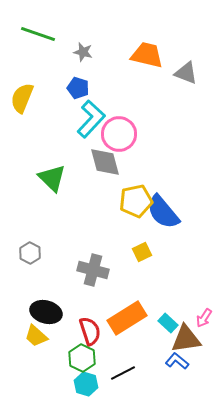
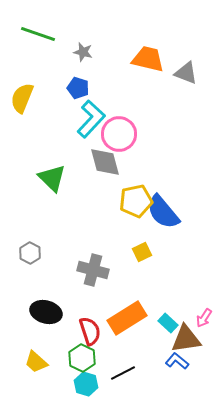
orange trapezoid: moved 1 px right, 4 px down
yellow trapezoid: moved 26 px down
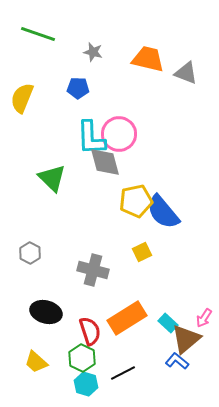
gray star: moved 10 px right
blue pentagon: rotated 15 degrees counterclockwise
cyan L-shape: moved 19 px down; rotated 135 degrees clockwise
brown triangle: rotated 32 degrees counterclockwise
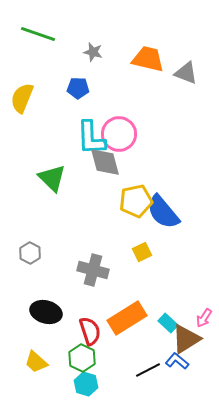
brown triangle: rotated 8 degrees clockwise
black line: moved 25 px right, 3 px up
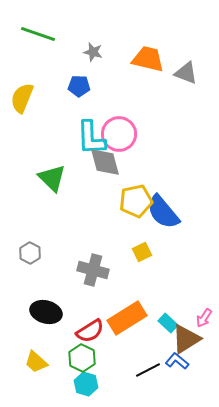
blue pentagon: moved 1 px right, 2 px up
red semicircle: rotated 76 degrees clockwise
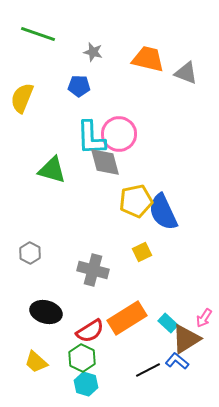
green triangle: moved 8 px up; rotated 28 degrees counterclockwise
blue semicircle: rotated 15 degrees clockwise
